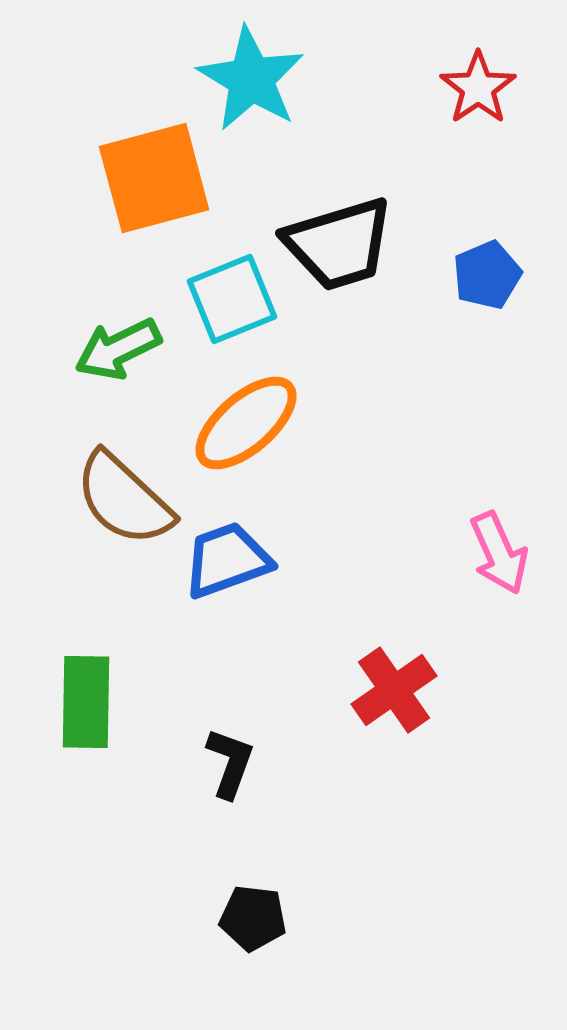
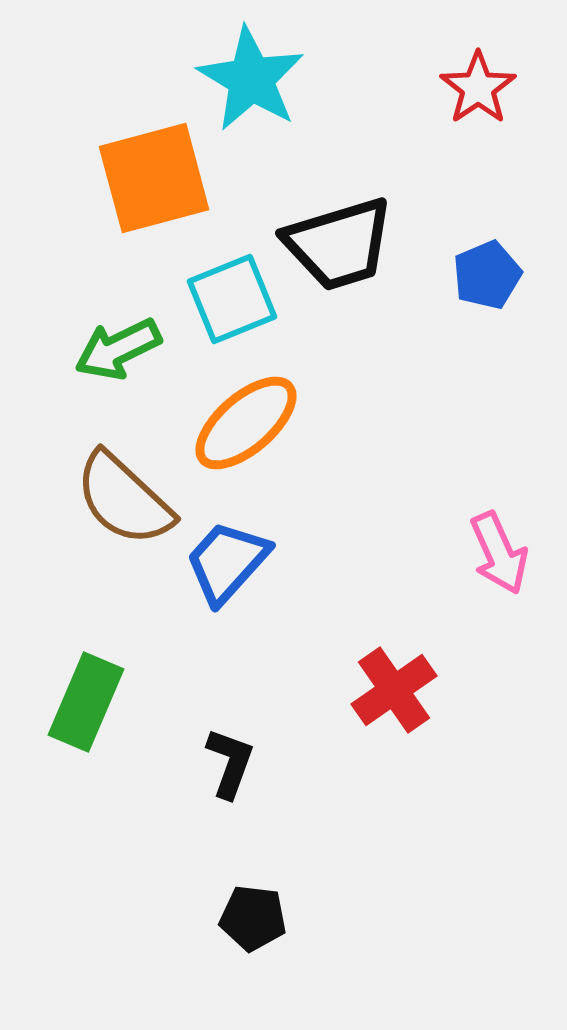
blue trapezoid: moved 2 px down; rotated 28 degrees counterclockwise
green rectangle: rotated 22 degrees clockwise
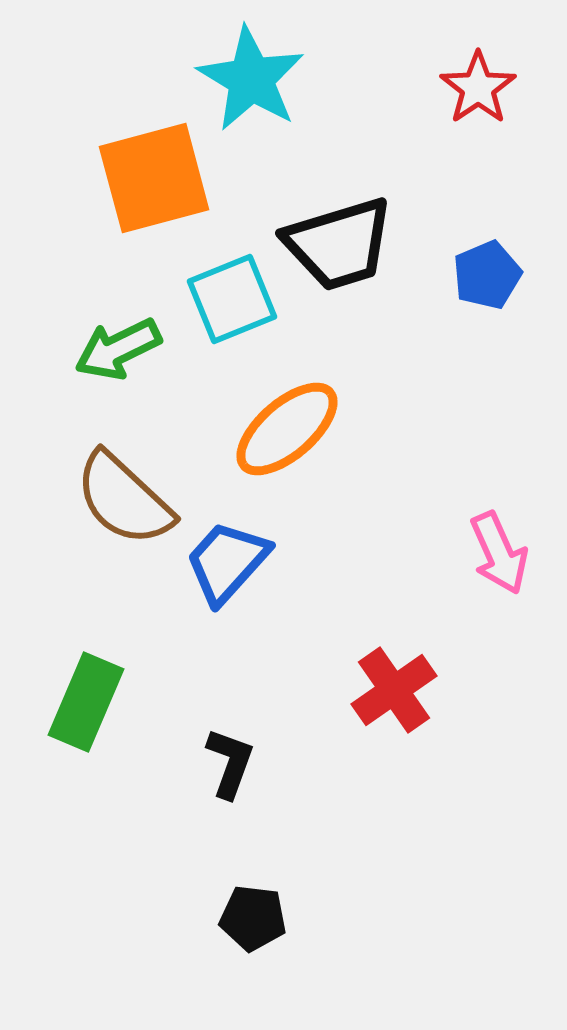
orange ellipse: moved 41 px right, 6 px down
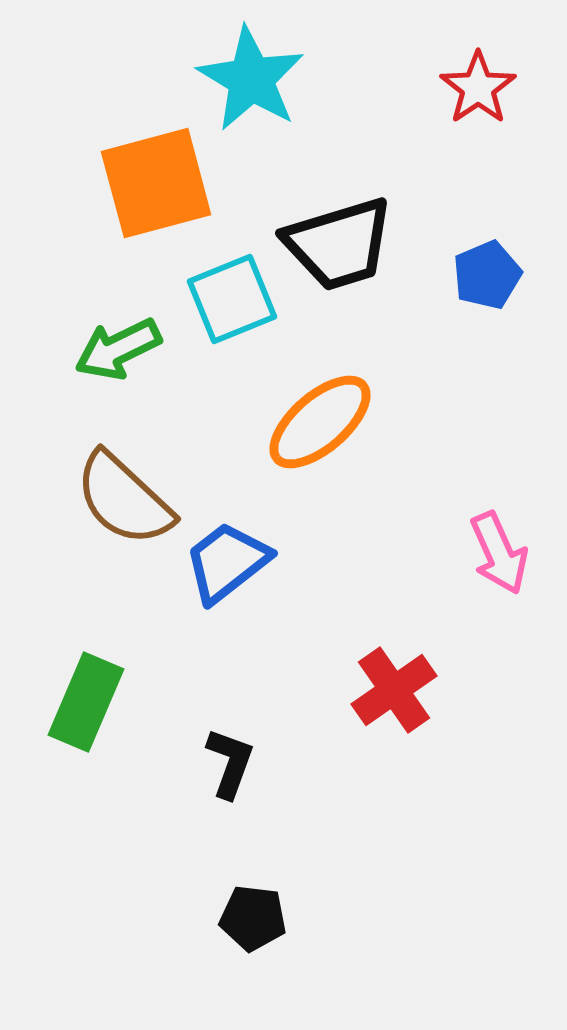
orange square: moved 2 px right, 5 px down
orange ellipse: moved 33 px right, 7 px up
blue trapezoid: rotated 10 degrees clockwise
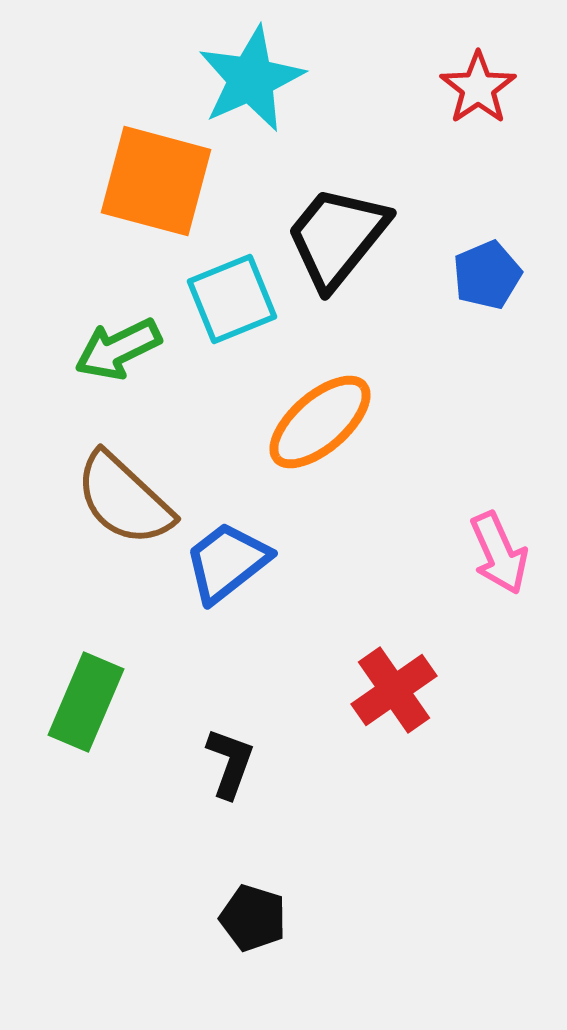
cyan star: rotated 17 degrees clockwise
orange square: moved 2 px up; rotated 30 degrees clockwise
black trapezoid: moved 2 px left, 7 px up; rotated 146 degrees clockwise
black pentagon: rotated 10 degrees clockwise
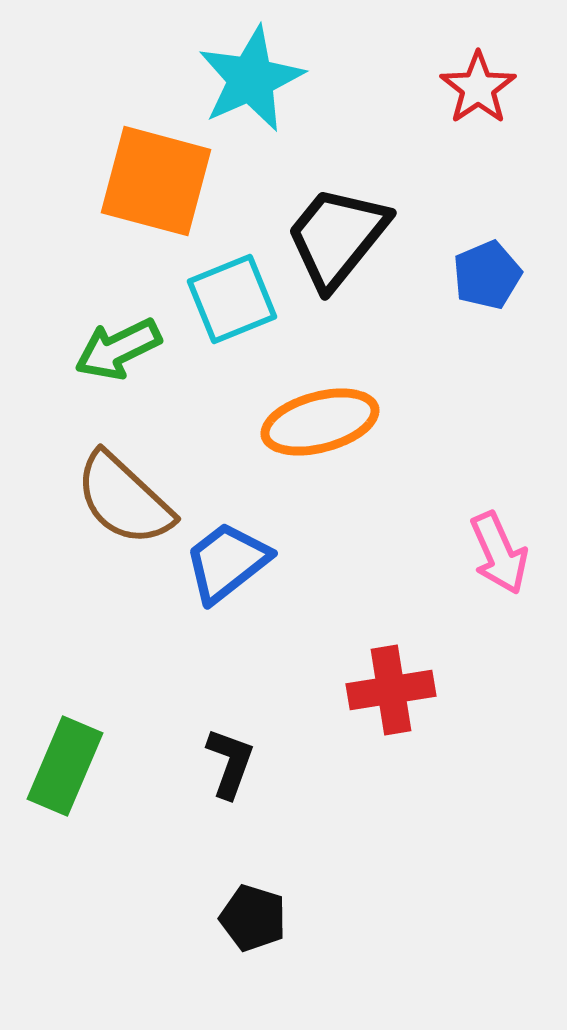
orange ellipse: rotated 26 degrees clockwise
red cross: moved 3 px left; rotated 26 degrees clockwise
green rectangle: moved 21 px left, 64 px down
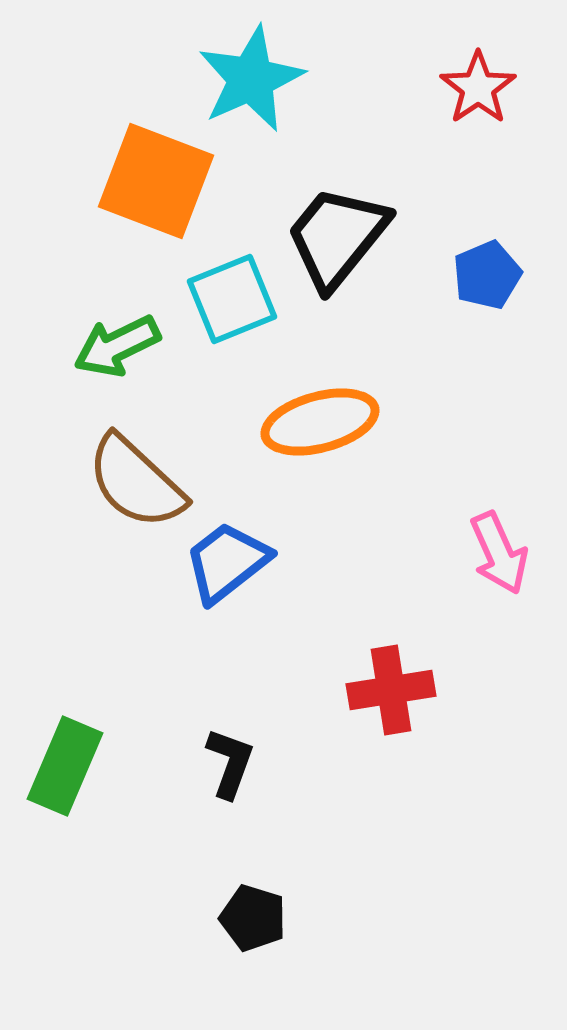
orange square: rotated 6 degrees clockwise
green arrow: moved 1 px left, 3 px up
brown semicircle: moved 12 px right, 17 px up
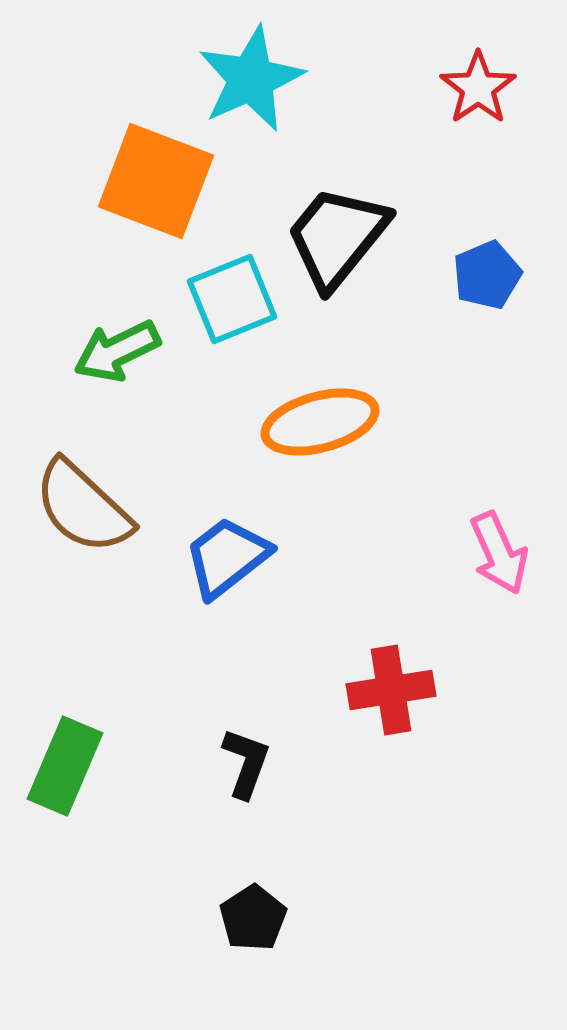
green arrow: moved 5 px down
brown semicircle: moved 53 px left, 25 px down
blue trapezoid: moved 5 px up
black L-shape: moved 16 px right
black pentagon: rotated 22 degrees clockwise
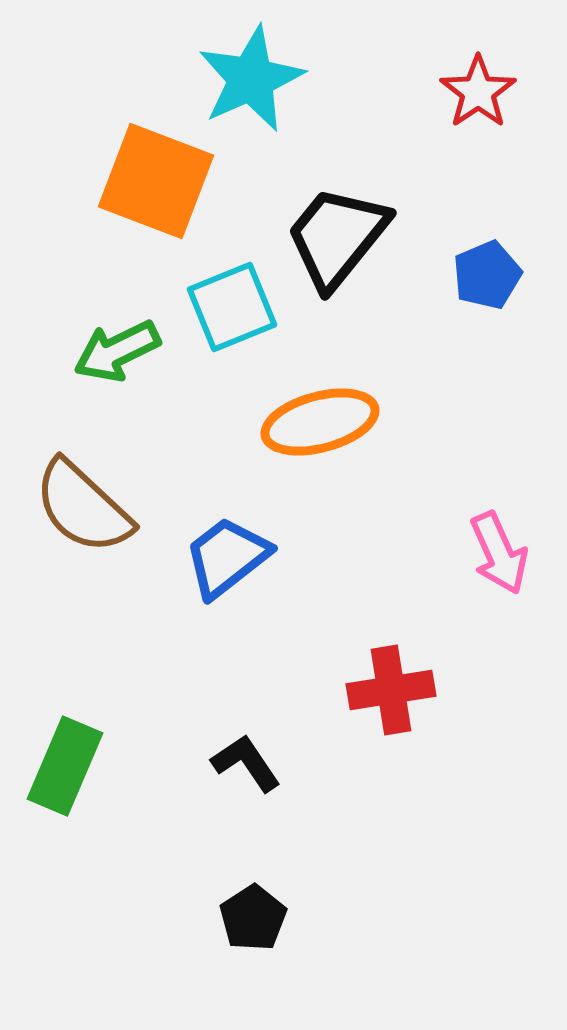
red star: moved 4 px down
cyan square: moved 8 px down
black L-shape: rotated 54 degrees counterclockwise
